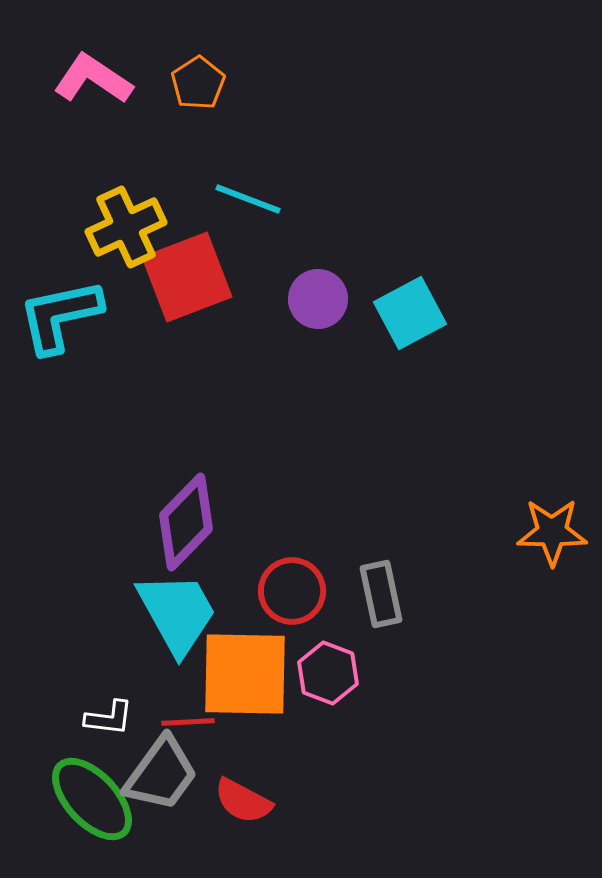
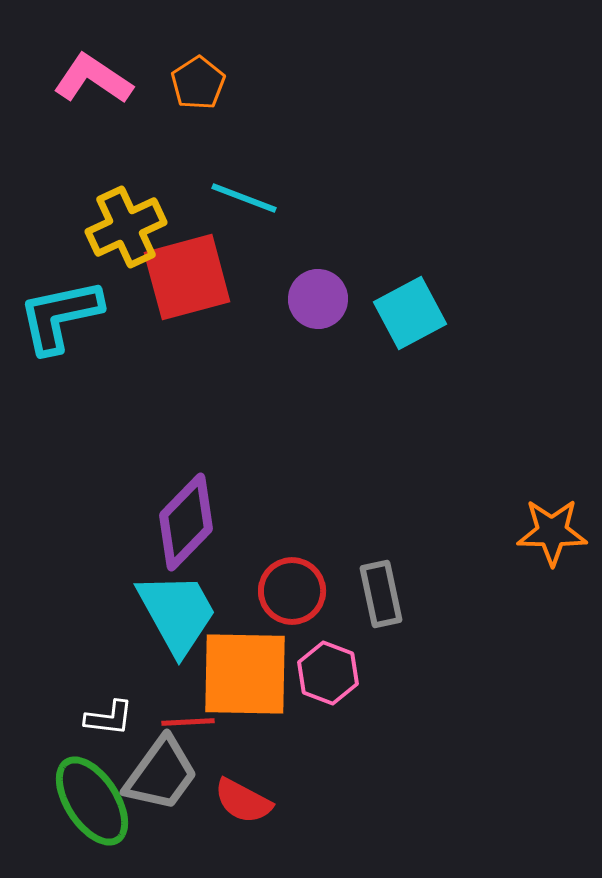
cyan line: moved 4 px left, 1 px up
red square: rotated 6 degrees clockwise
green ellipse: moved 2 px down; rotated 10 degrees clockwise
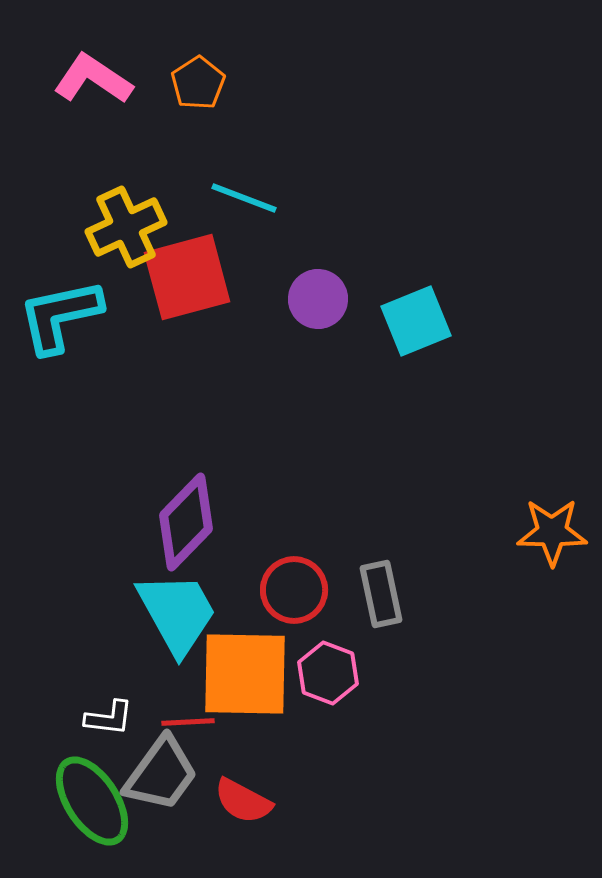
cyan square: moved 6 px right, 8 px down; rotated 6 degrees clockwise
red circle: moved 2 px right, 1 px up
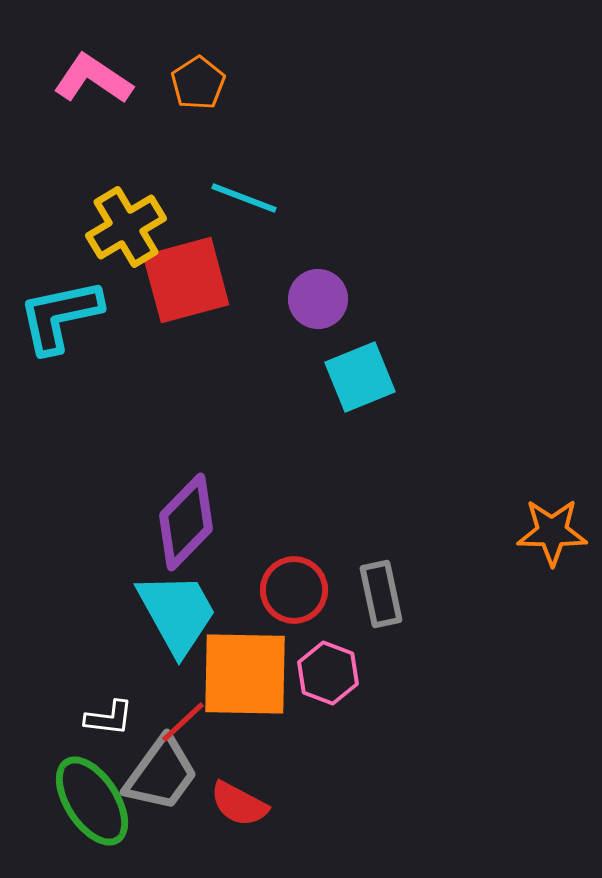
yellow cross: rotated 6 degrees counterclockwise
red square: moved 1 px left, 3 px down
cyan square: moved 56 px left, 56 px down
red line: moved 5 px left; rotated 40 degrees counterclockwise
red semicircle: moved 4 px left, 3 px down
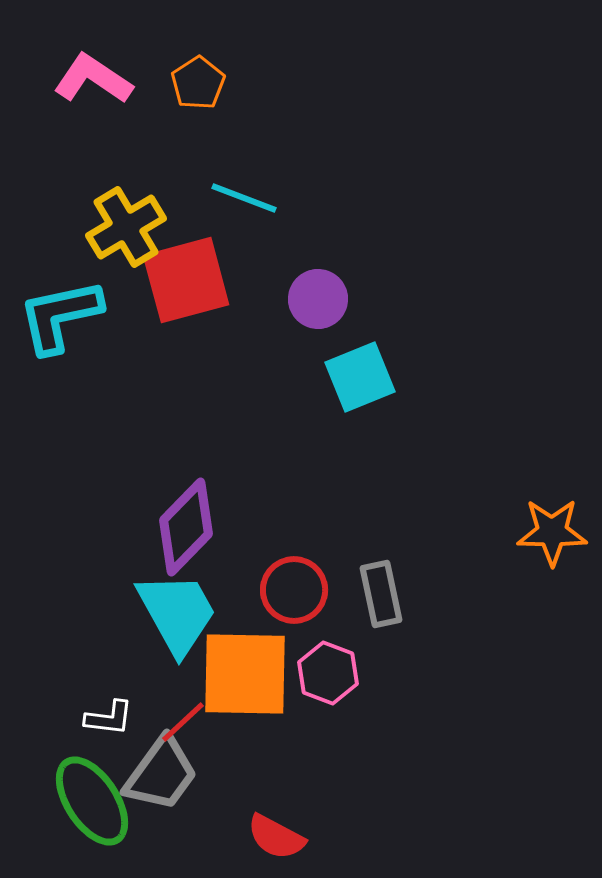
purple diamond: moved 5 px down
red semicircle: moved 37 px right, 33 px down
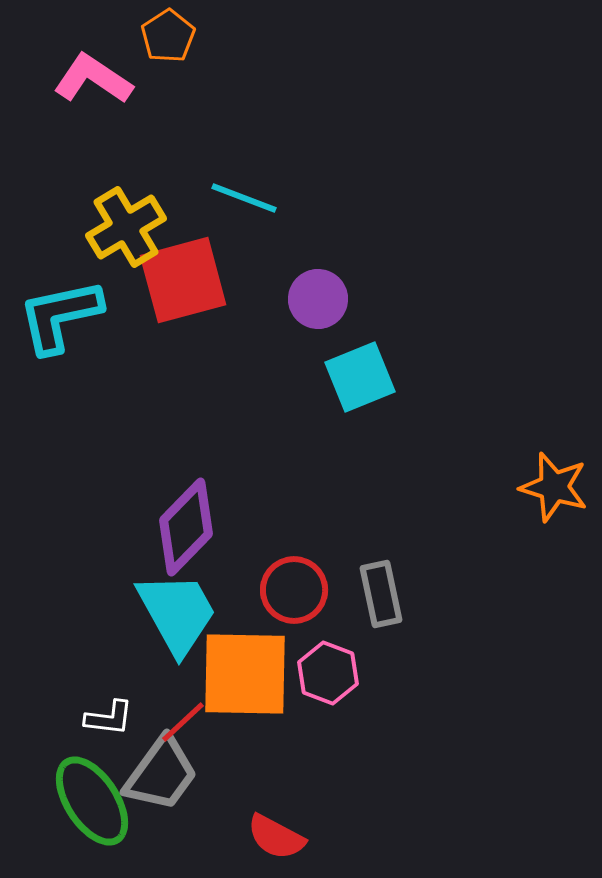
orange pentagon: moved 30 px left, 47 px up
red square: moved 3 px left
orange star: moved 2 px right, 45 px up; rotated 16 degrees clockwise
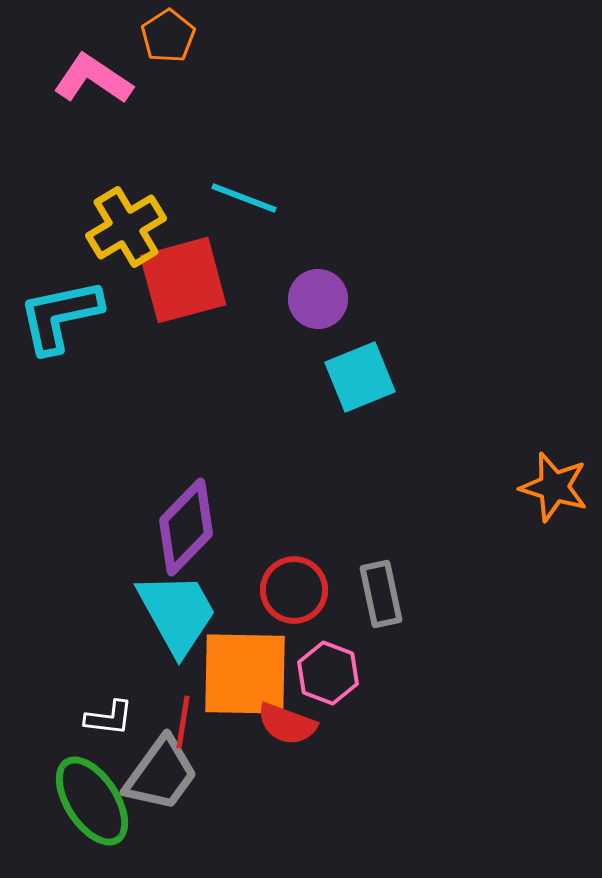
red line: rotated 38 degrees counterclockwise
red semicircle: moved 11 px right, 113 px up; rotated 8 degrees counterclockwise
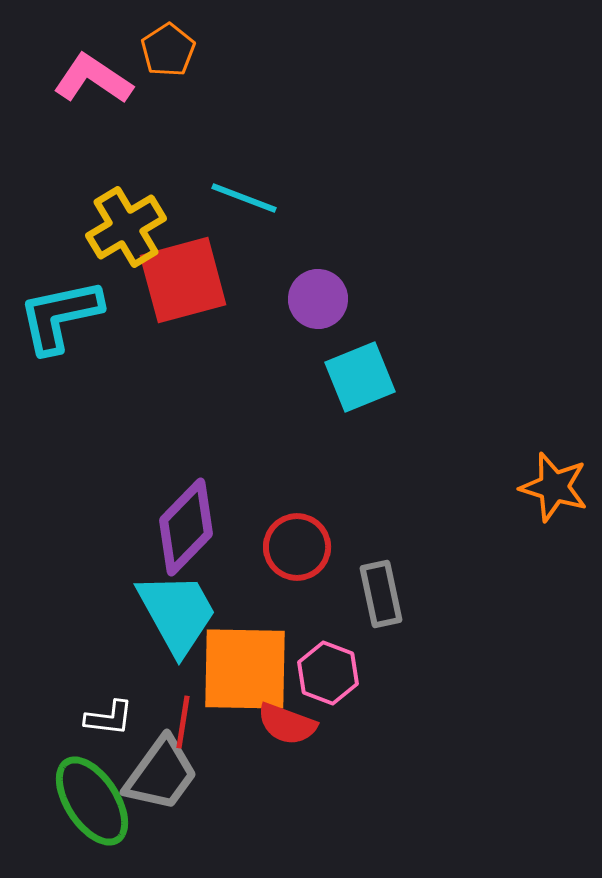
orange pentagon: moved 14 px down
red circle: moved 3 px right, 43 px up
orange square: moved 5 px up
